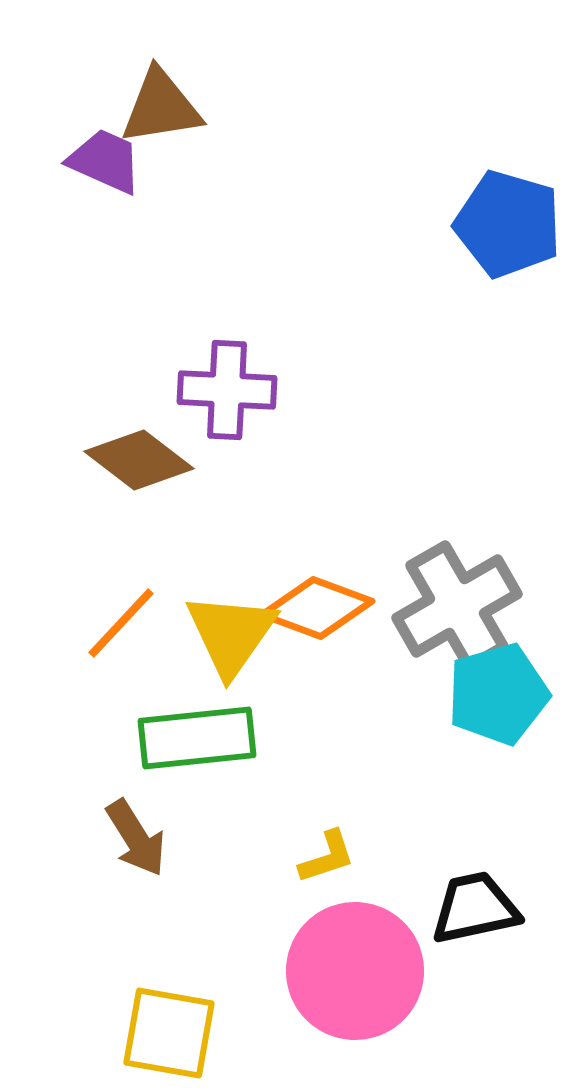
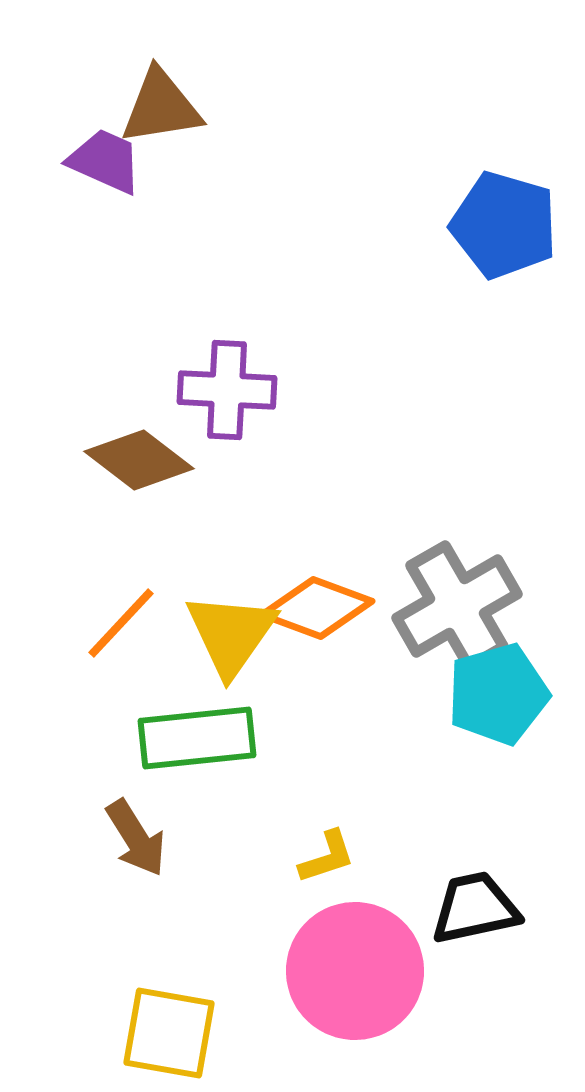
blue pentagon: moved 4 px left, 1 px down
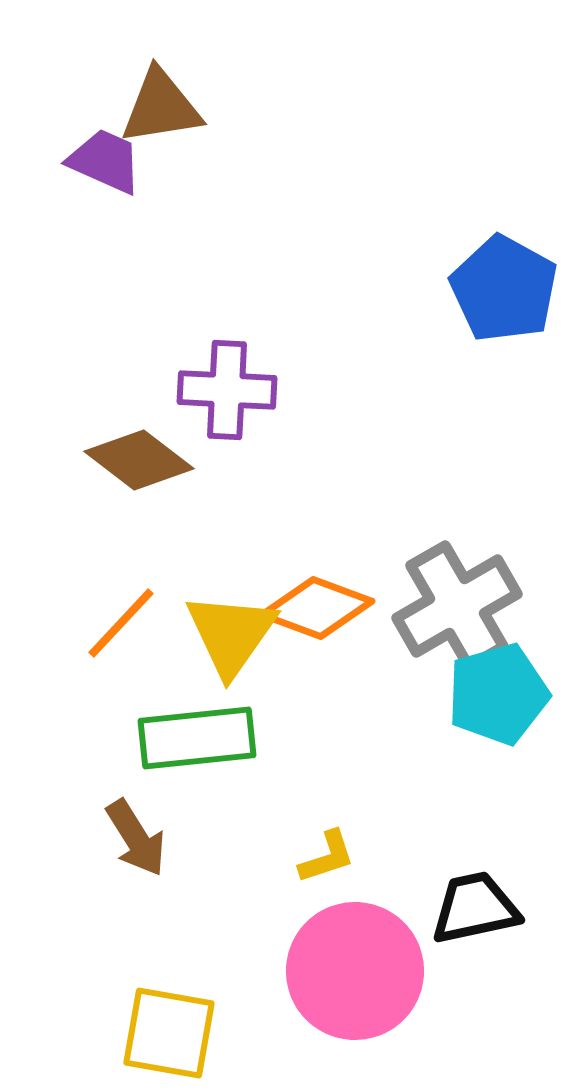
blue pentagon: moved 64 px down; rotated 13 degrees clockwise
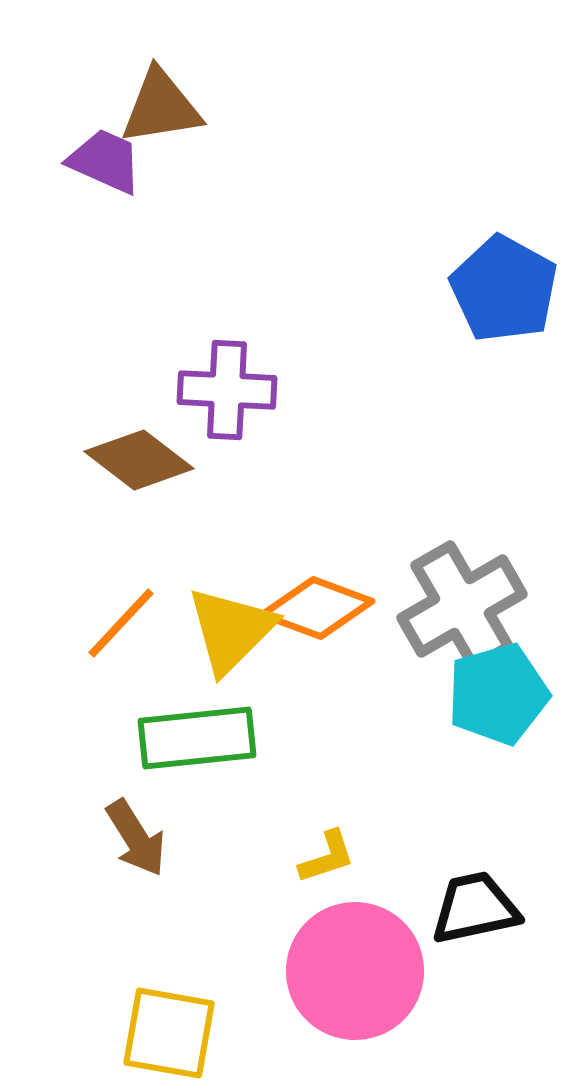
gray cross: moved 5 px right
yellow triangle: moved 4 px up; rotated 10 degrees clockwise
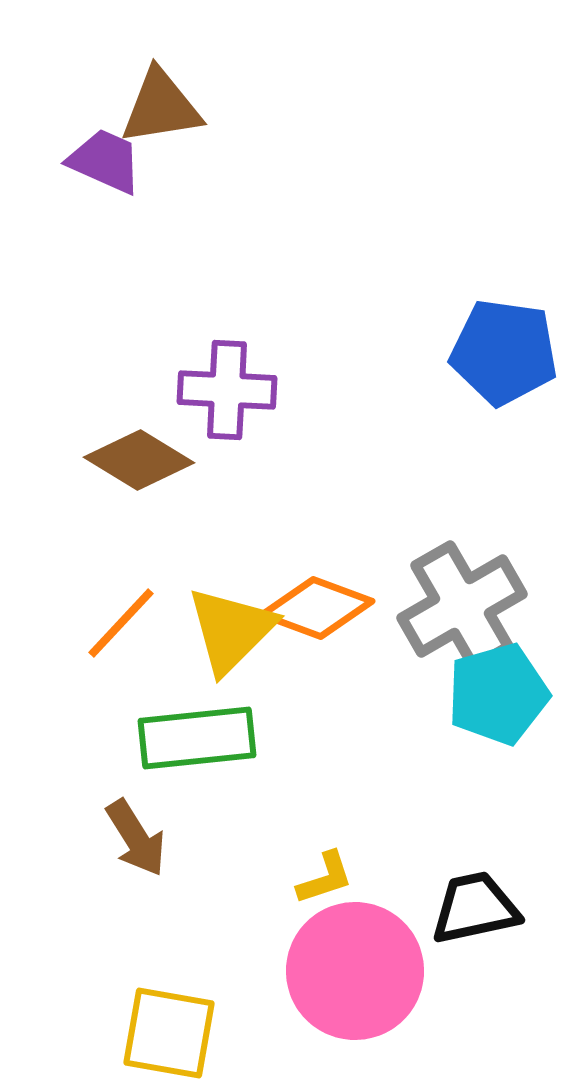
blue pentagon: moved 63 px down; rotated 21 degrees counterclockwise
brown diamond: rotated 6 degrees counterclockwise
yellow L-shape: moved 2 px left, 21 px down
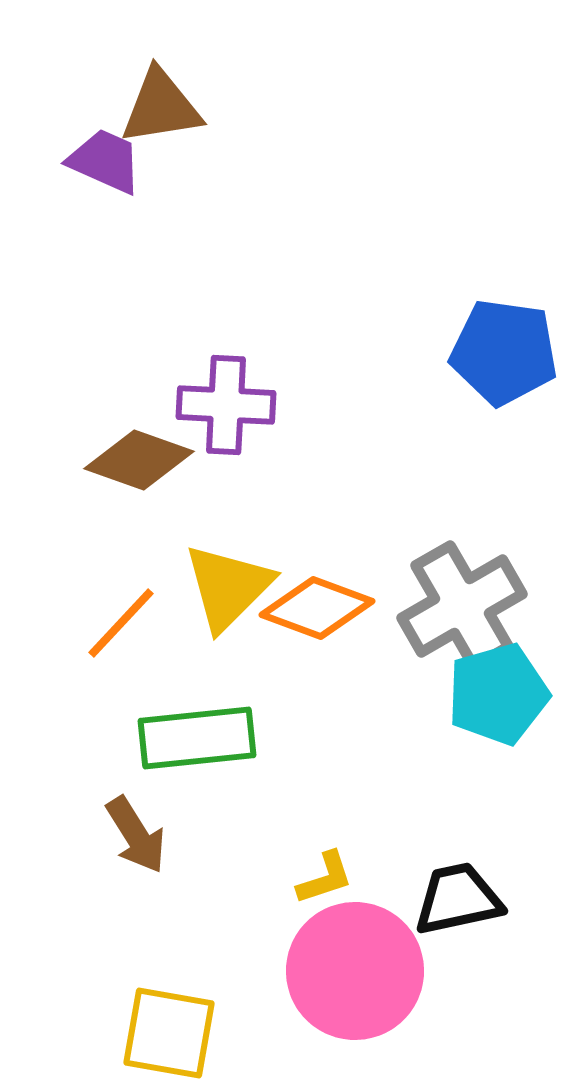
purple cross: moved 1 px left, 15 px down
brown diamond: rotated 12 degrees counterclockwise
yellow triangle: moved 3 px left, 43 px up
brown arrow: moved 3 px up
black trapezoid: moved 17 px left, 9 px up
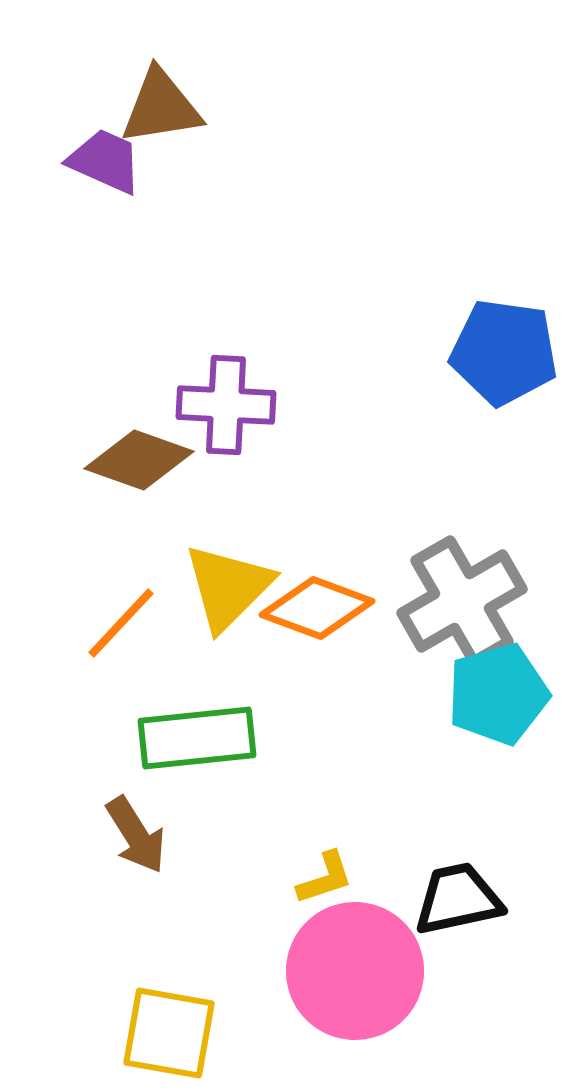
gray cross: moved 5 px up
